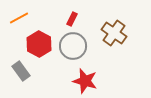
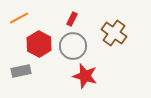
gray rectangle: rotated 66 degrees counterclockwise
red star: moved 5 px up
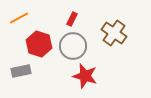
red hexagon: rotated 10 degrees counterclockwise
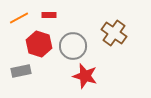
red rectangle: moved 23 px left, 4 px up; rotated 64 degrees clockwise
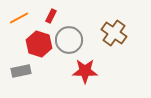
red rectangle: moved 2 px right, 1 px down; rotated 64 degrees counterclockwise
gray circle: moved 4 px left, 6 px up
red star: moved 5 px up; rotated 15 degrees counterclockwise
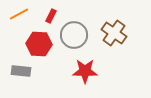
orange line: moved 4 px up
gray circle: moved 5 px right, 5 px up
red hexagon: rotated 15 degrees counterclockwise
gray rectangle: rotated 18 degrees clockwise
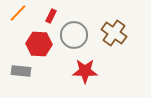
orange line: moved 1 px left, 1 px up; rotated 18 degrees counterclockwise
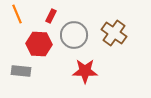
orange line: moved 1 px left, 1 px down; rotated 66 degrees counterclockwise
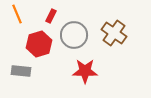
red hexagon: rotated 20 degrees counterclockwise
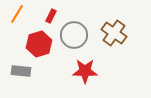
orange line: rotated 54 degrees clockwise
